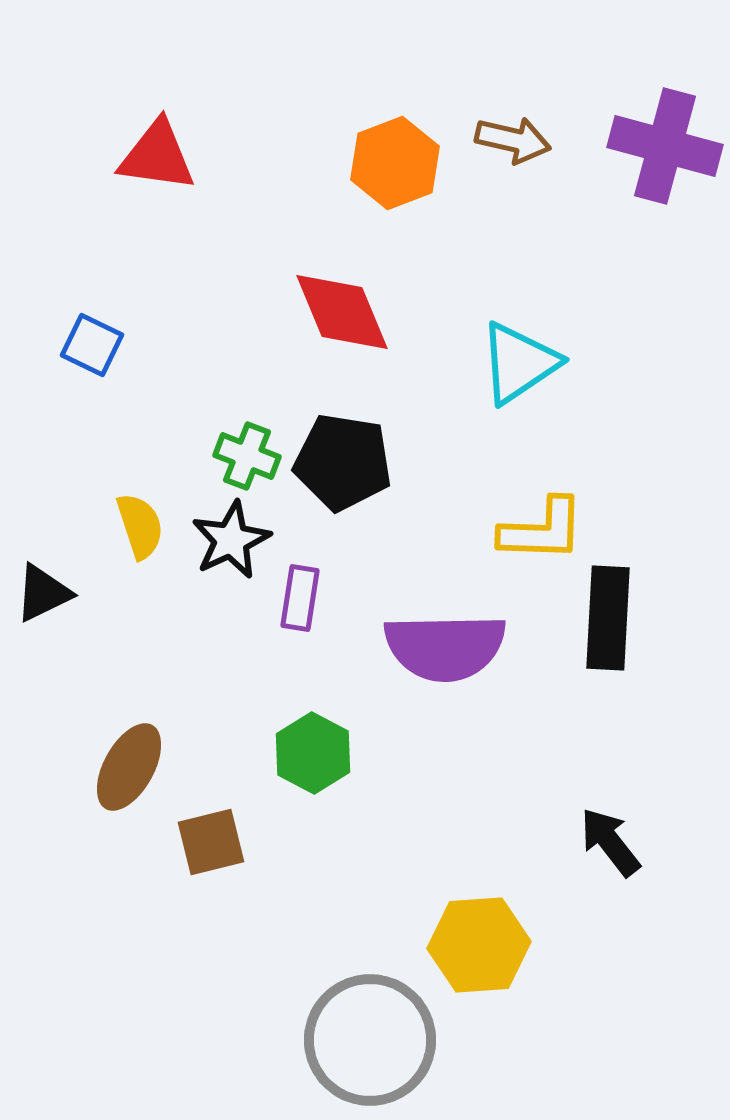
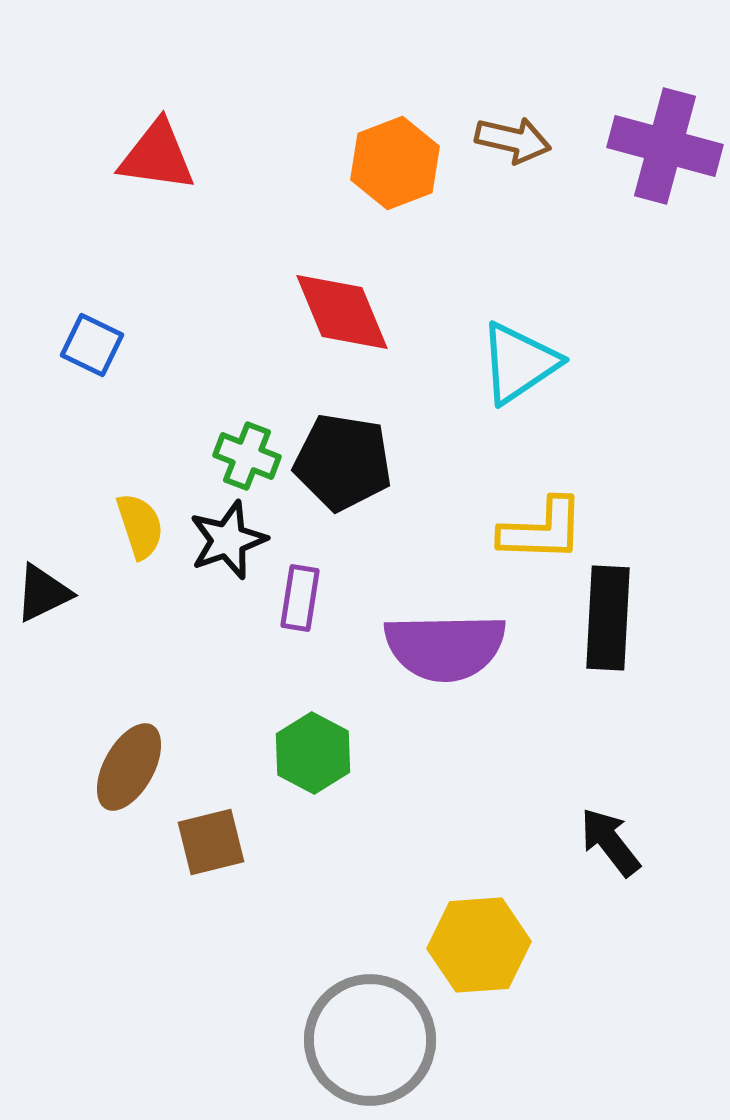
black star: moved 3 px left; rotated 6 degrees clockwise
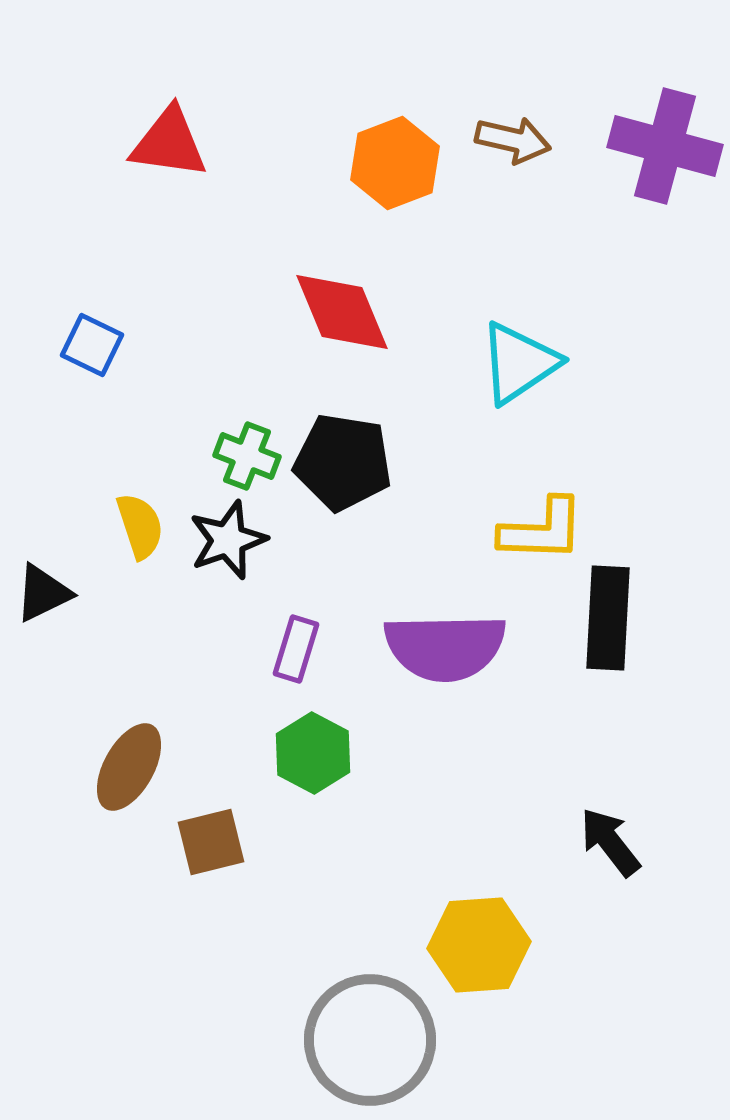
red triangle: moved 12 px right, 13 px up
purple rectangle: moved 4 px left, 51 px down; rotated 8 degrees clockwise
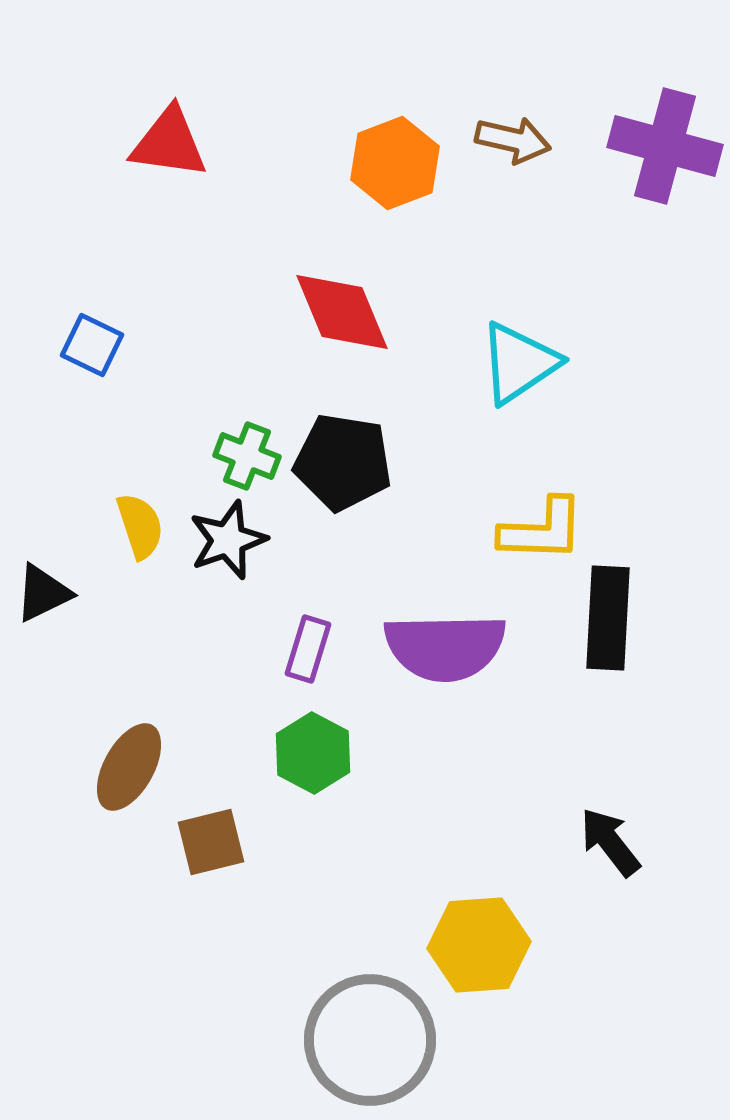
purple rectangle: moved 12 px right
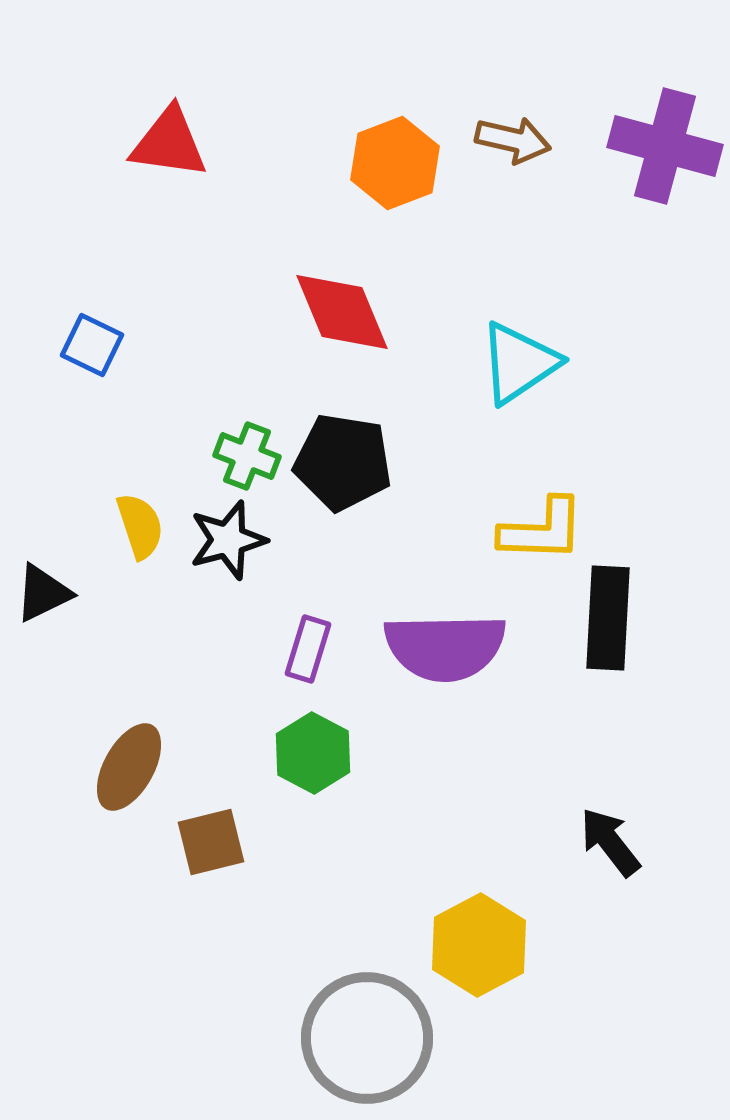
black star: rotated 4 degrees clockwise
yellow hexagon: rotated 24 degrees counterclockwise
gray circle: moved 3 px left, 2 px up
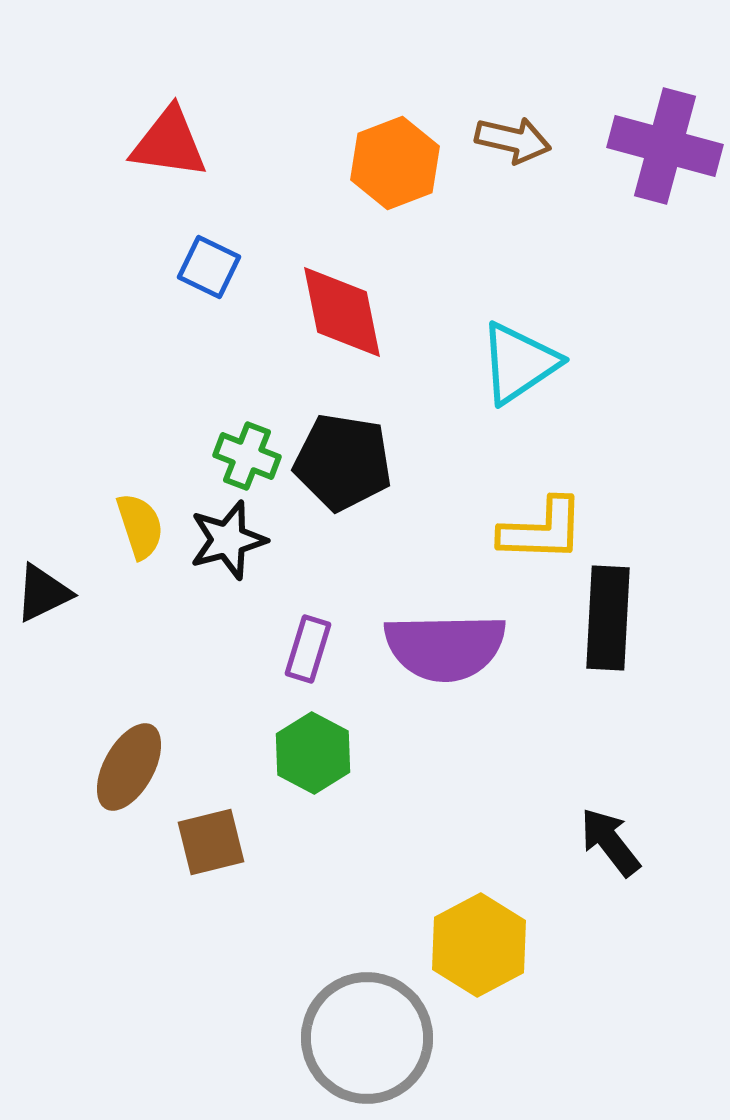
red diamond: rotated 11 degrees clockwise
blue square: moved 117 px right, 78 px up
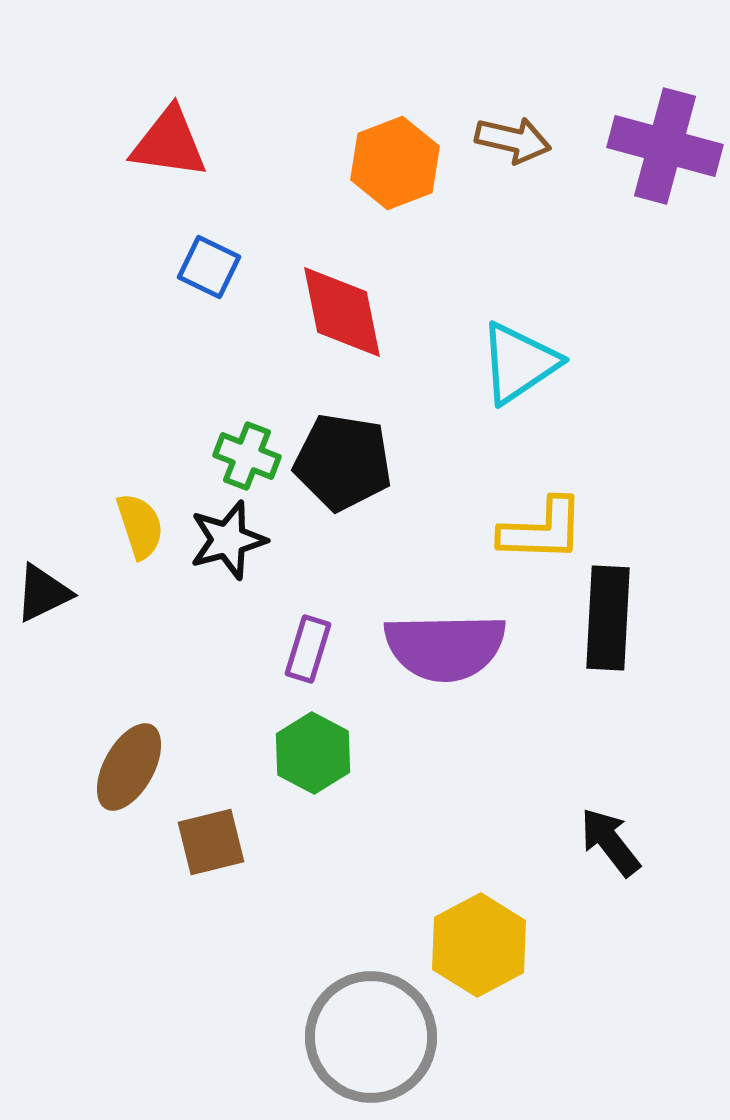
gray circle: moved 4 px right, 1 px up
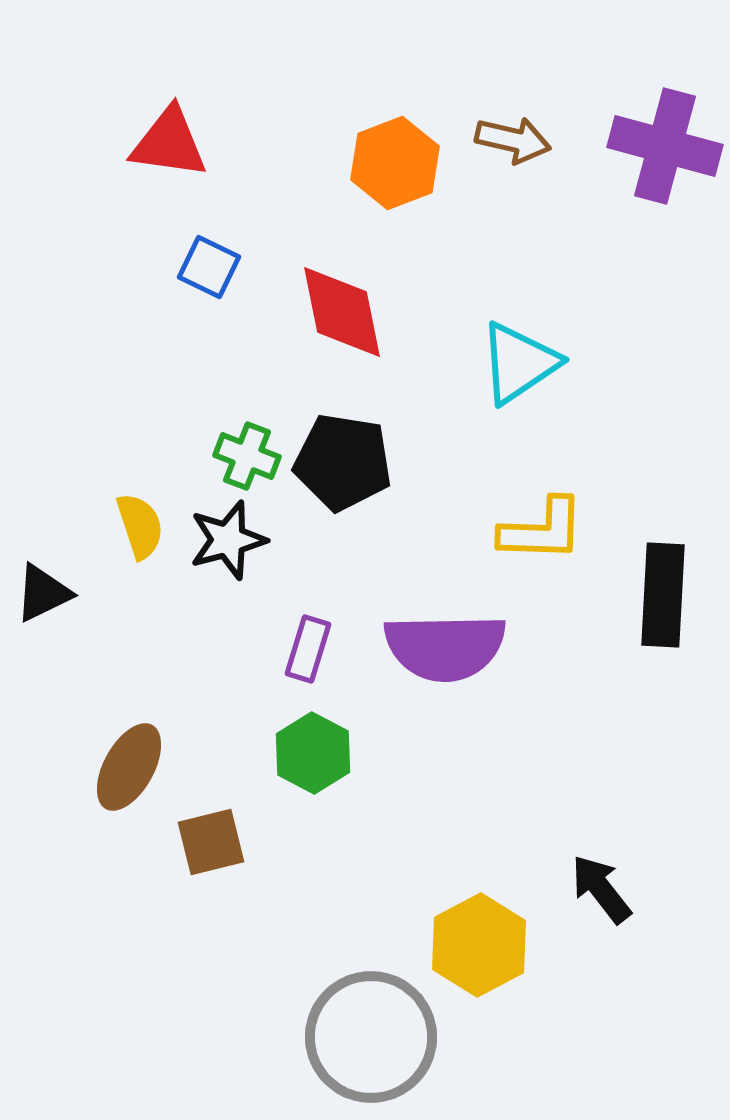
black rectangle: moved 55 px right, 23 px up
black arrow: moved 9 px left, 47 px down
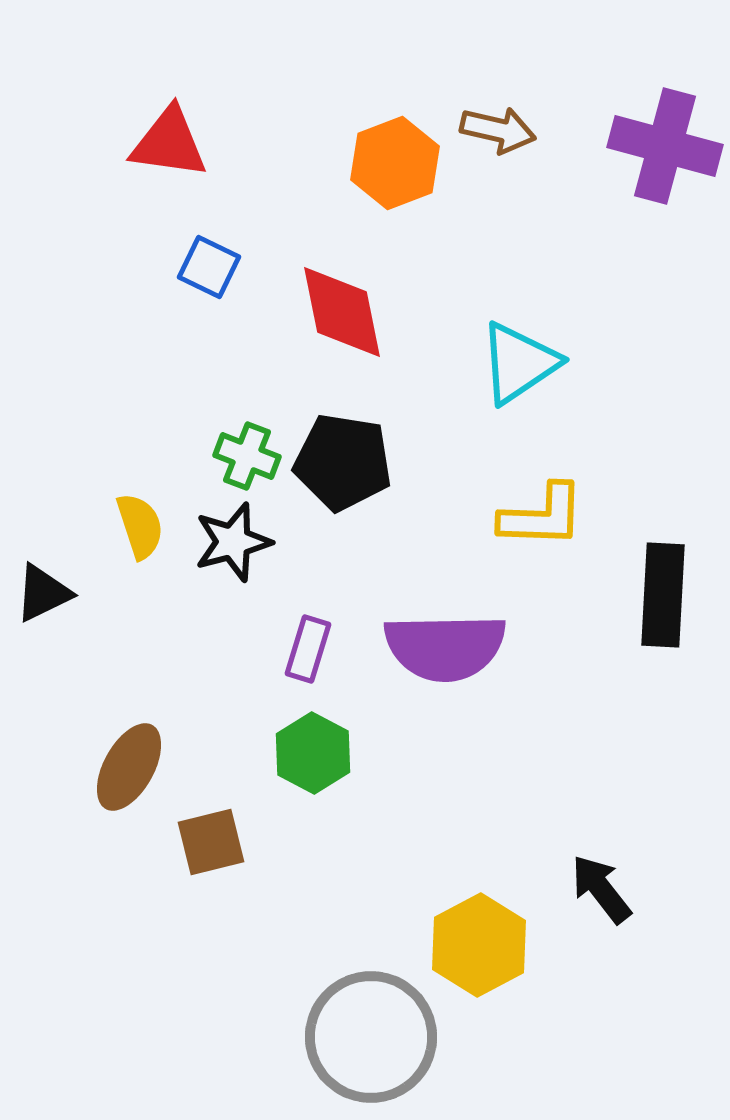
brown arrow: moved 15 px left, 10 px up
yellow L-shape: moved 14 px up
black star: moved 5 px right, 2 px down
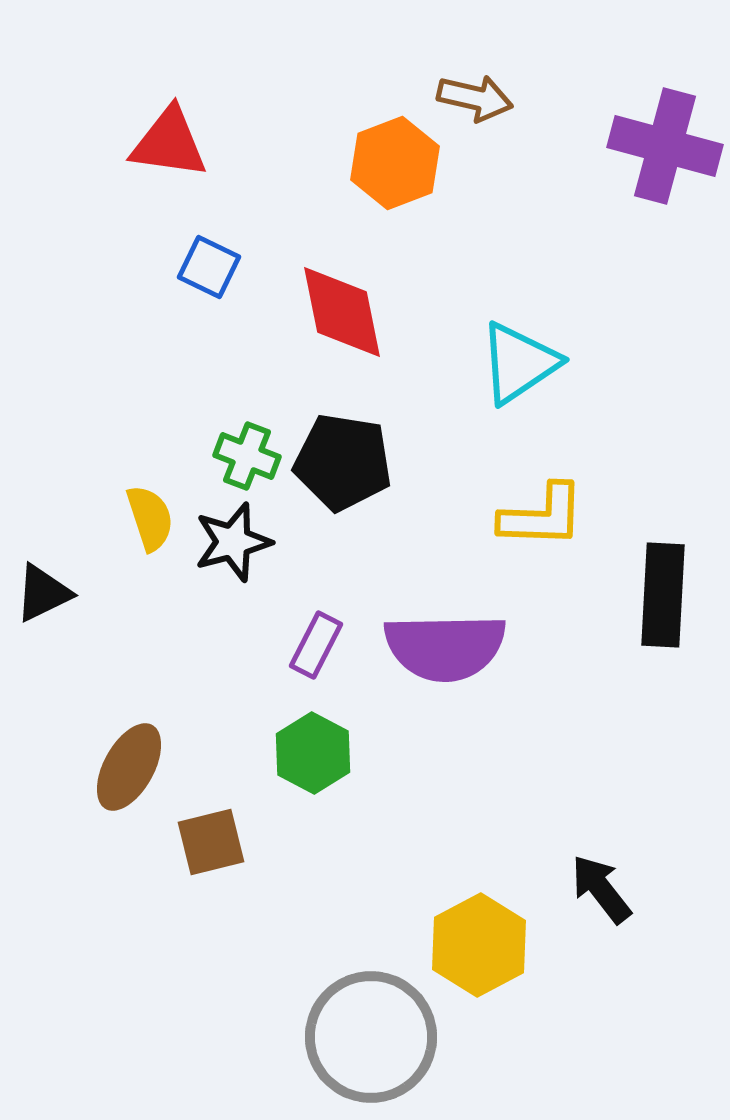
brown arrow: moved 23 px left, 32 px up
yellow semicircle: moved 10 px right, 8 px up
purple rectangle: moved 8 px right, 4 px up; rotated 10 degrees clockwise
